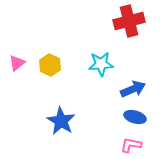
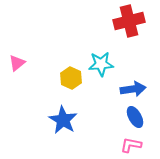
yellow hexagon: moved 21 px right, 13 px down
blue arrow: rotated 15 degrees clockwise
blue ellipse: rotated 45 degrees clockwise
blue star: moved 2 px right, 1 px up
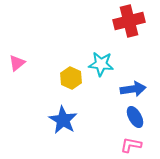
cyan star: rotated 10 degrees clockwise
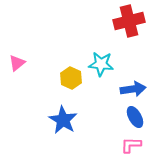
pink L-shape: rotated 10 degrees counterclockwise
